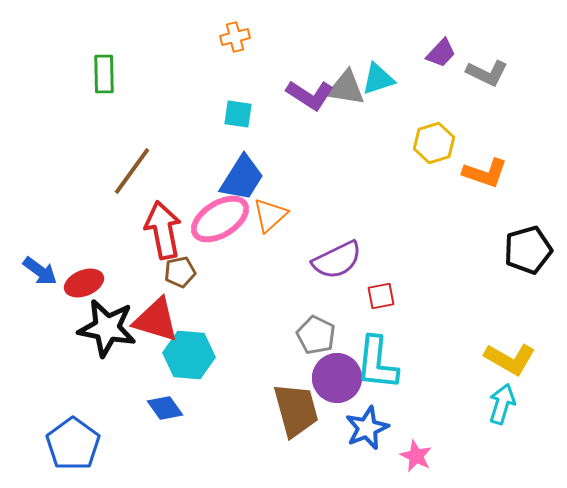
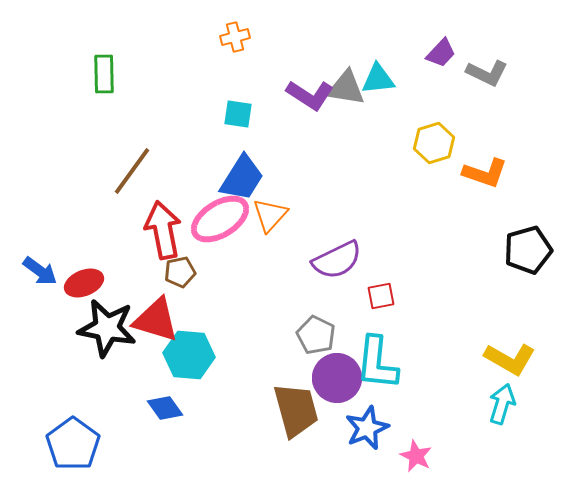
cyan triangle: rotated 12 degrees clockwise
orange triangle: rotated 6 degrees counterclockwise
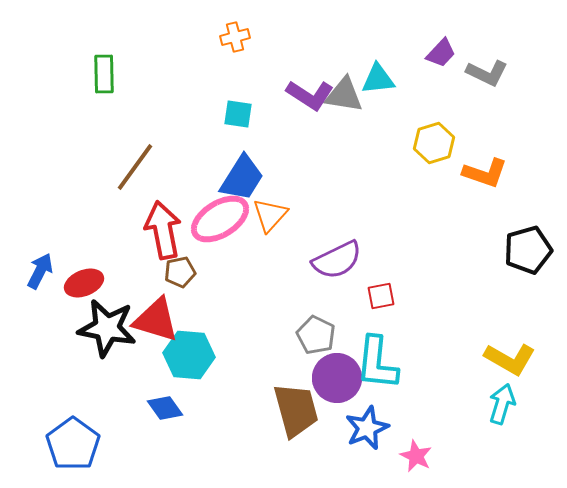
gray triangle: moved 2 px left, 7 px down
brown line: moved 3 px right, 4 px up
blue arrow: rotated 99 degrees counterclockwise
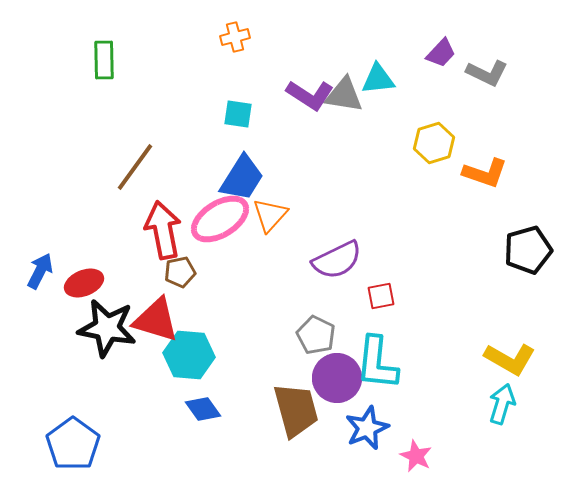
green rectangle: moved 14 px up
blue diamond: moved 38 px right, 1 px down
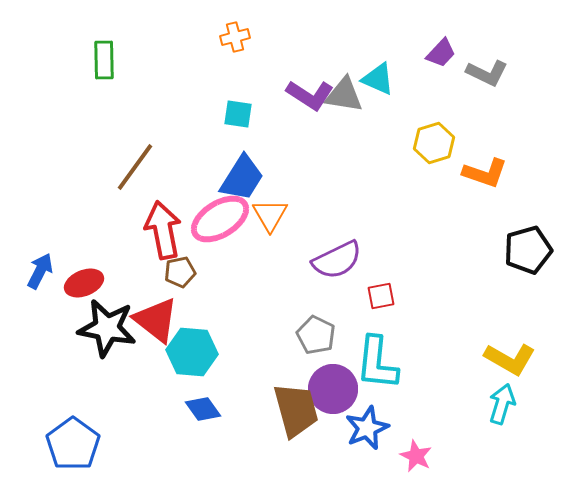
cyan triangle: rotated 30 degrees clockwise
orange triangle: rotated 12 degrees counterclockwise
red triangle: rotated 21 degrees clockwise
cyan hexagon: moved 3 px right, 3 px up
purple circle: moved 4 px left, 11 px down
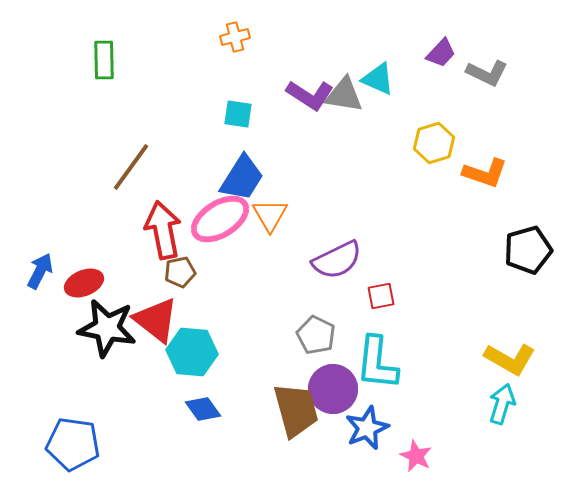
brown line: moved 4 px left
blue pentagon: rotated 28 degrees counterclockwise
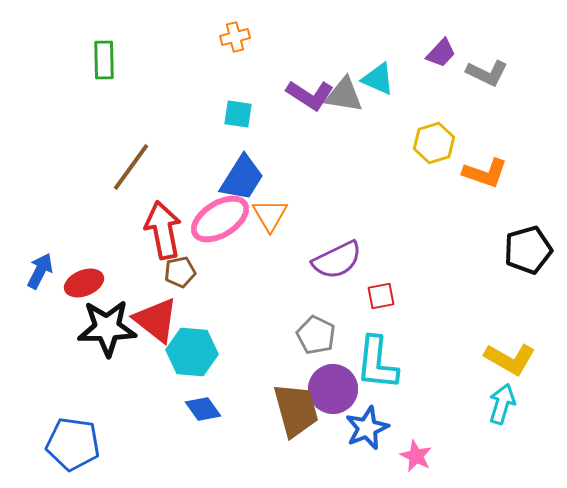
black star: rotated 12 degrees counterclockwise
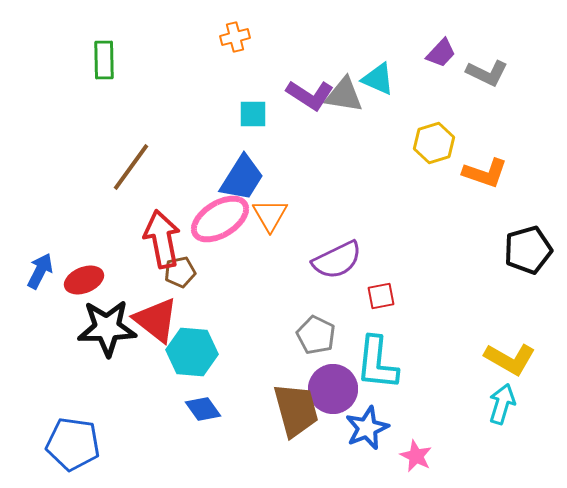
cyan square: moved 15 px right; rotated 8 degrees counterclockwise
red arrow: moved 1 px left, 9 px down
red ellipse: moved 3 px up
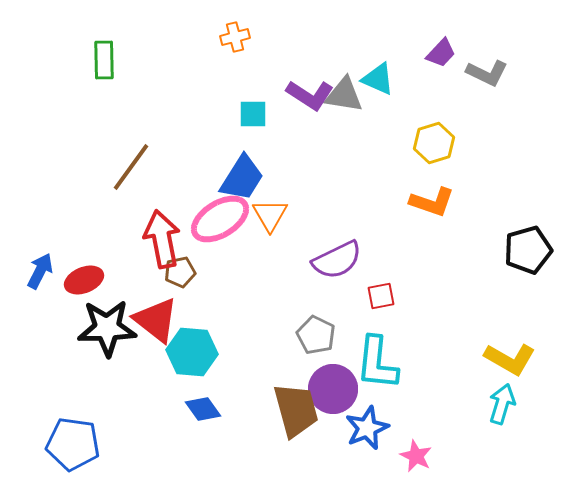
orange L-shape: moved 53 px left, 29 px down
